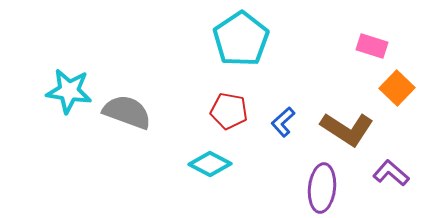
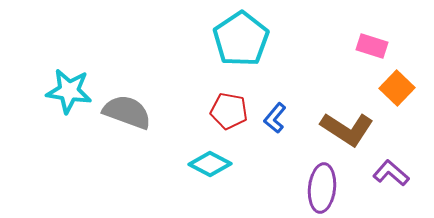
blue L-shape: moved 8 px left, 4 px up; rotated 8 degrees counterclockwise
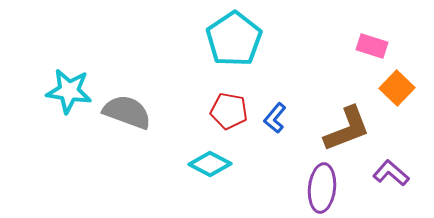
cyan pentagon: moved 7 px left
brown L-shape: rotated 54 degrees counterclockwise
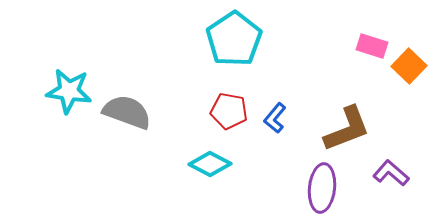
orange square: moved 12 px right, 22 px up
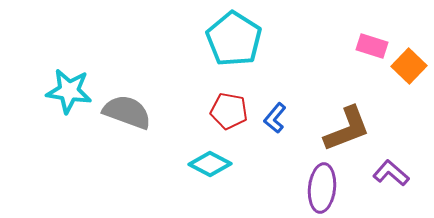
cyan pentagon: rotated 6 degrees counterclockwise
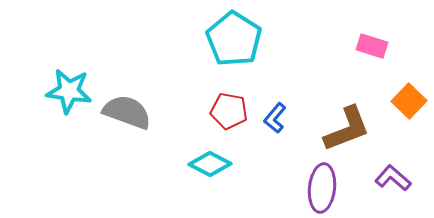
orange square: moved 35 px down
purple L-shape: moved 2 px right, 5 px down
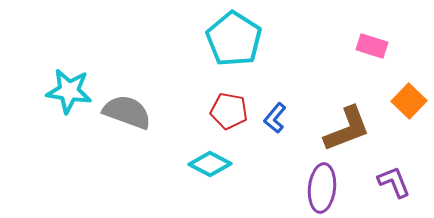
purple L-shape: moved 1 px right, 4 px down; rotated 27 degrees clockwise
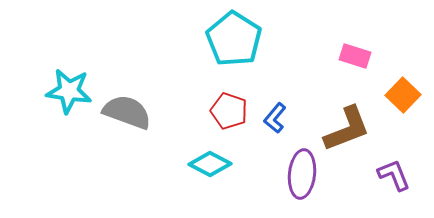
pink rectangle: moved 17 px left, 10 px down
orange square: moved 6 px left, 6 px up
red pentagon: rotated 9 degrees clockwise
purple L-shape: moved 7 px up
purple ellipse: moved 20 px left, 14 px up
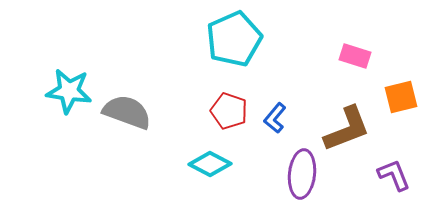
cyan pentagon: rotated 16 degrees clockwise
orange square: moved 2 px left, 2 px down; rotated 32 degrees clockwise
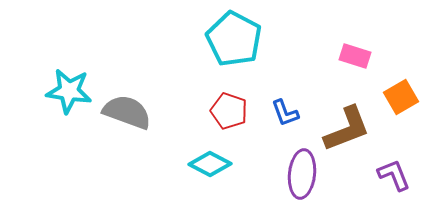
cyan pentagon: rotated 20 degrees counterclockwise
orange square: rotated 16 degrees counterclockwise
blue L-shape: moved 10 px right, 5 px up; rotated 60 degrees counterclockwise
